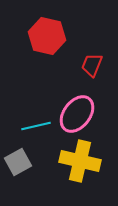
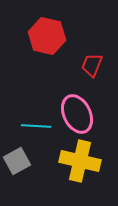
pink ellipse: rotated 63 degrees counterclockwise
cyan line: rotated 16 degrees clockwise
gray square: moved 1 px left, 1 px up
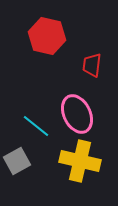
red trapezoid: rotated 15 degrees counterclockwise
cyan line: rotated 36 degrees clockwise
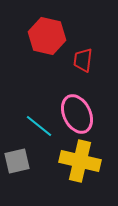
red trapezoid: moved 9 px left, 5 px up
cyan line: moved 3 px right
gray square: rotated 16 degrees clockwise
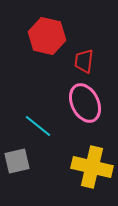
red trapezoid: moved 1 px right, 1 px down
pink ellipse: moved 8 px right, 11 px up
cyan line: moved 1 px left
yellow cross: moved 12 px right, 6 px down
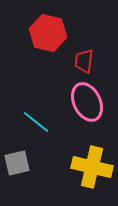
red hexagon: moved 1 px right, 3 px up
pink ellipse: moved 2 px right, 1 px up
cyan line: moved 2 px left, 4 px up
gray square: moved 2 px down
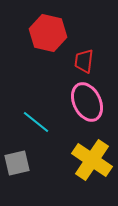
yellow cross: moved 7 px up; rotated 21 degrees clockwise
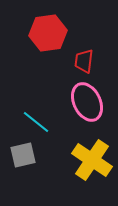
red hexagon: rotated 21 degrees counterclockwise
gray square: moved 6 px right, 8 px up
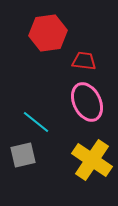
red trapezoid: rotated 90 degrees clockwise
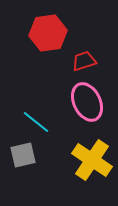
red trapezoid: rotated 25 degrees counterclockwise
